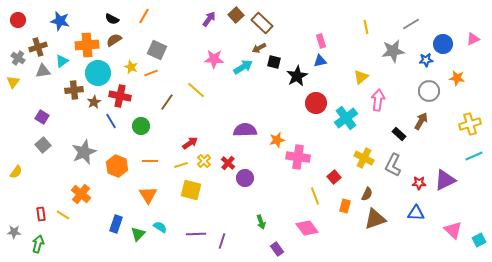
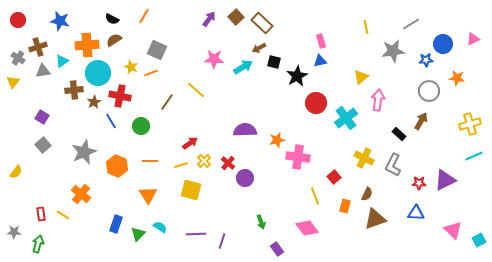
brown square at (236, 15): moved 2 px down
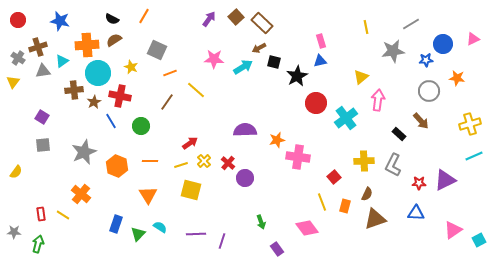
orange line at (151, 73): moved 19 px right
brown arrow at (421, 121): rotated 108 degrees clockwise
gray square at (43, 145): rotated 35 degrees clockwise
yellow cross at (364, 158): moved 3 px down; rotated 30 degrees counterclockwise
yellow line at (315, 196): moved 7 px right, 6 px down
pink triangle at (453, 230): rotated 42 degrees clockwise
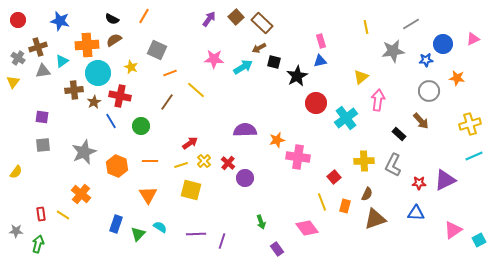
purple square at (42, 117): rotated 24 degrees counterclockwise
gray star at (14, 232): moved 2 px right, 1 px up
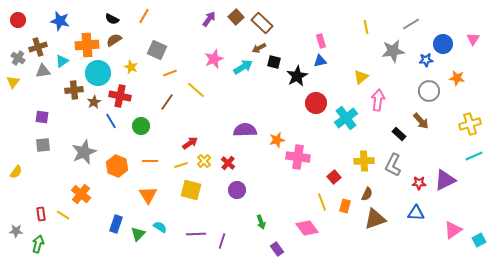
pink triangle at (473, 39): rotated 32 degrees counterclockwise
pink star at (214, 59): rotated 24 degrees counterclockwise
purple circle at (245, 178): moved 8 px left, 12 px down
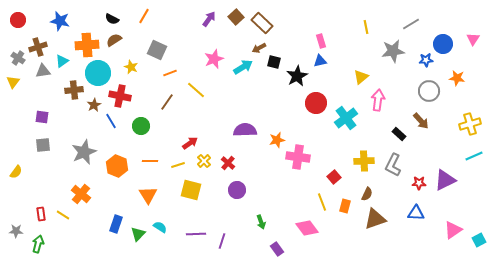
brown star at (94, 102): moved 3 px down
yellow line at (181, 165): moved 3 px left
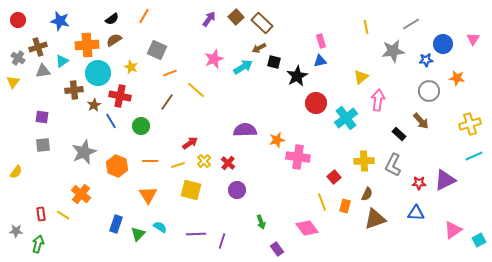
black semicircle at (112, 19): rotated 64 degrees counterclockwise
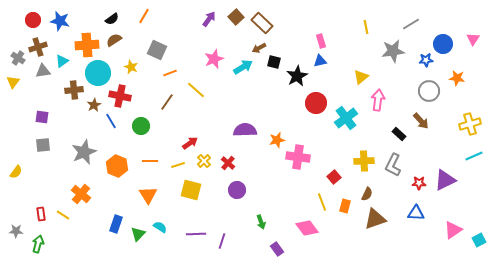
red circle at (18, 20): moved 15 px right
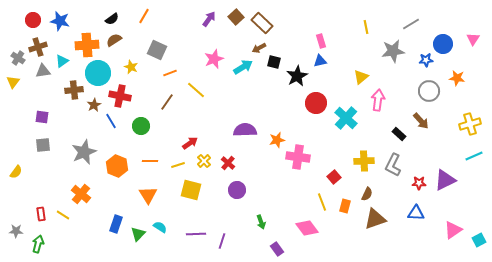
cyan cross at (346, 118): rotated 10 degrees counterclockwise
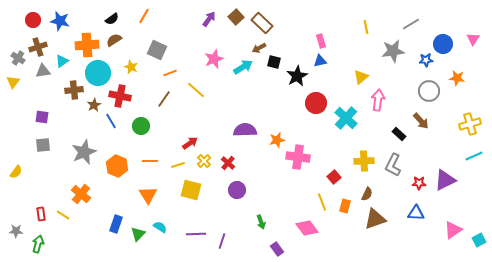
brown line at (167, 102): moved 3 px left, 3 px up
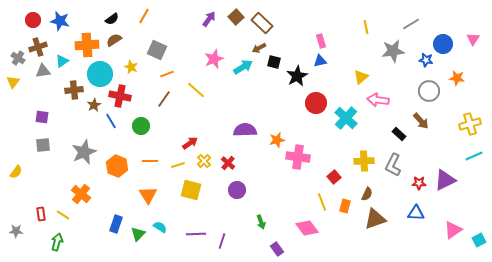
blue star at (426, 60): rotated 16 degrees clockwise
cyan circle at (98, 73): moved 2 px right, 1 px down
orange line at (170, 73): moved 3 px left, 1 px down
pink arrow at (378, 100): rotated 90 degrees counterclockwise
green arrow at (38, 244): moved 19 px right, 2 px up
